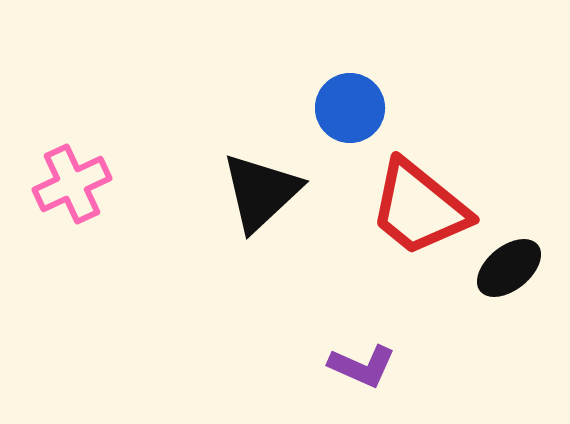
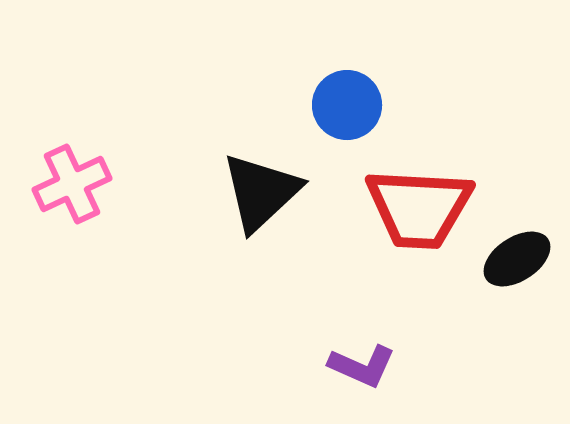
blue circle: moved 3 px left, 3 px up
red trapezoid: rotated 36 degrees counterclockwise
black ellipse: moved 8 px right, 9 px up; rotated 6 degrees clockwise
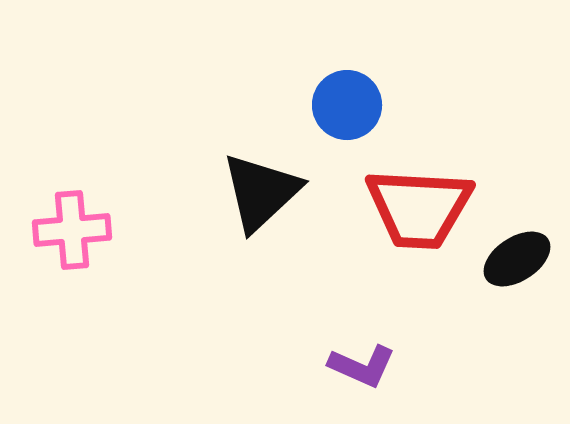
pink cross: moved 46 px down; rotated 20 degrees clockwise
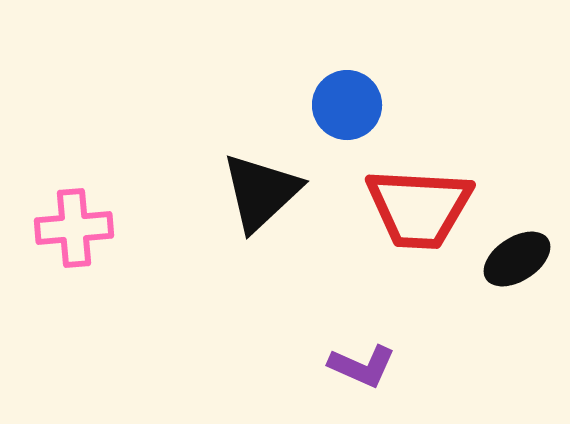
pink cross: moved 2 px right, 2 px up
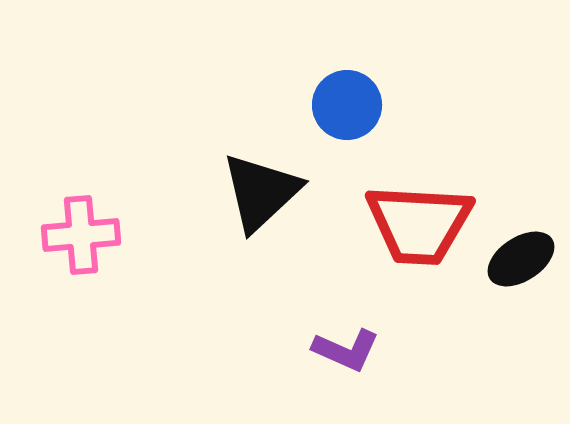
red trapezoid: moved 16 px down
pink cross: moved 7 px right, 7 px down
black ellipse: moved 4 px right
purple L-shape: moved 16 px left, 16 px up
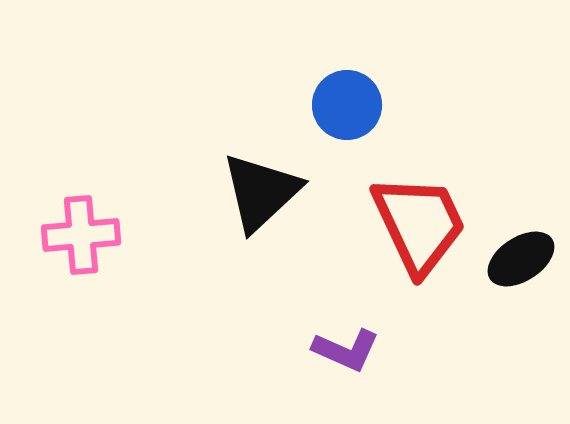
red trapezoid: rotated 118 degrees counterclockwise
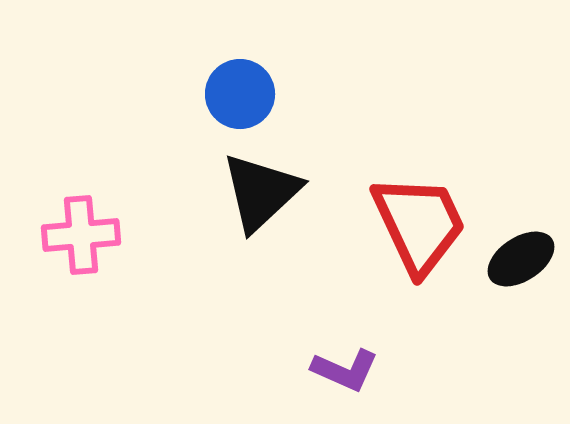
blue circle: moved 107 px left, 11 px up
purple L-shape: moved 1 px left, 20 px down
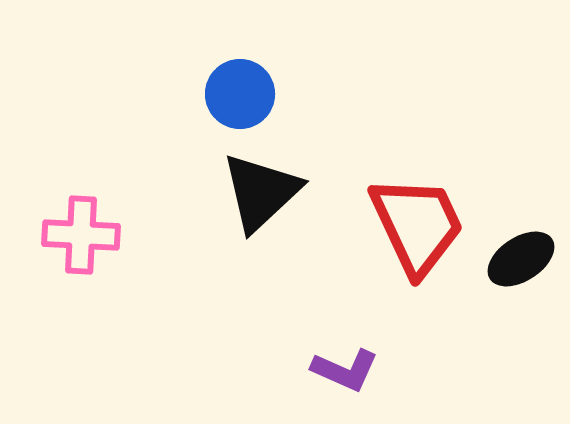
red trapezoid: moved 2 px left, 1 px down
pink cross: rotated 8 degrees clockwise
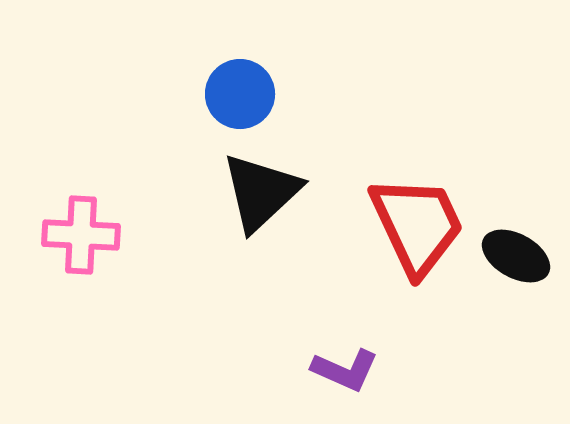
black ellipse: moved 5 px left, 3 px up; rotated 62 degrees clockwise
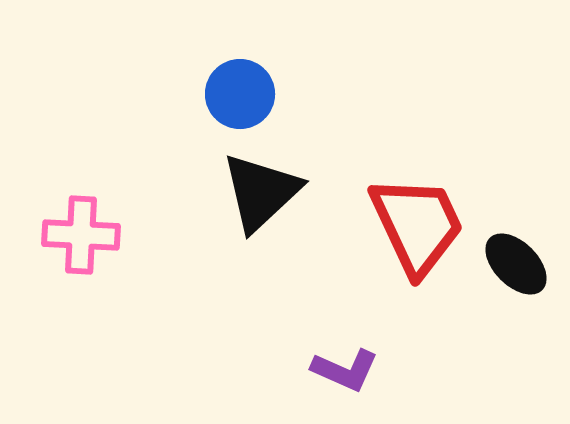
black ellipse: moved 8 px down; rotated 16 degrees clockwise
